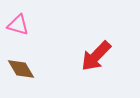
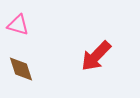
brown diamond: rotated 12 degrees clockwise
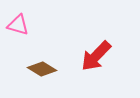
brown diamond: moved 21 px right; rotated 40 degrees counterclockwise
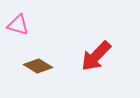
brown diamond: moved 4 px left, 3 px up
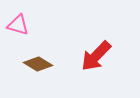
brown diamond: moved 2 px up
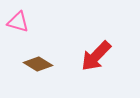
pink triangle: moved 3 px up
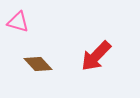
brown diamond: rotated 16 degrees clockwise
